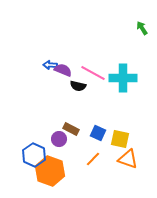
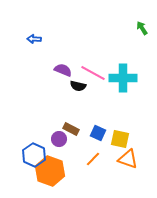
blue arrow: moved 16 px left, 26 px up
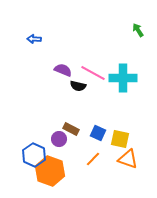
green arrow: moved 4 px left, 2 px down
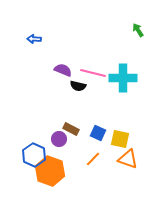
pink line: rotated 15 degrees counterclockwise
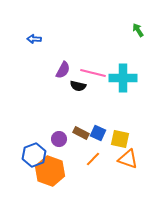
purple semicircle: rotated 96 degrees clockwise
brown rectangle: moved 10 px right, 4 px down
blue hexagon: rotated 15 degrees clockwise
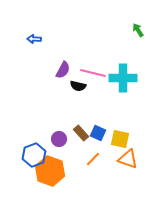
brown rectangle: rotated 21 degrees clockwise
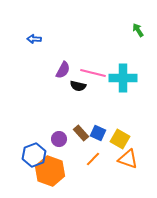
yellow square: rotated 18 degrees clockwise
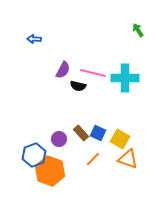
cyan cross: moved 2 px right
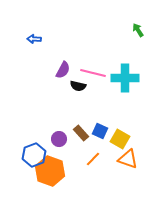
blue square: moved 2 px right, 2 px up
